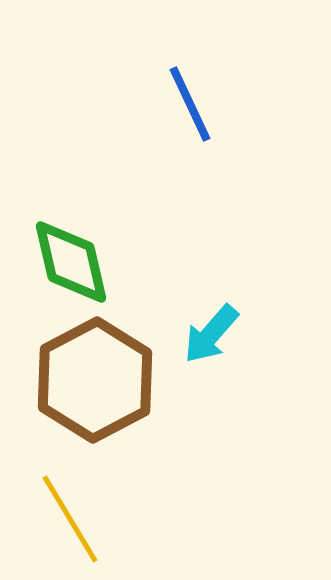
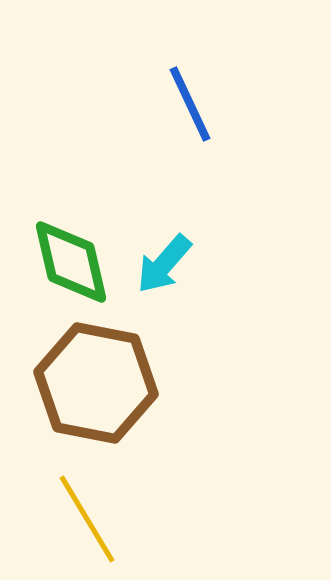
cyan arrow: moved 47 px left, 70 px up
brown hexagon: moved 1 px right, 3 px down; rotated 21 degrees counterclockwise
yellow line: moved 17 px right
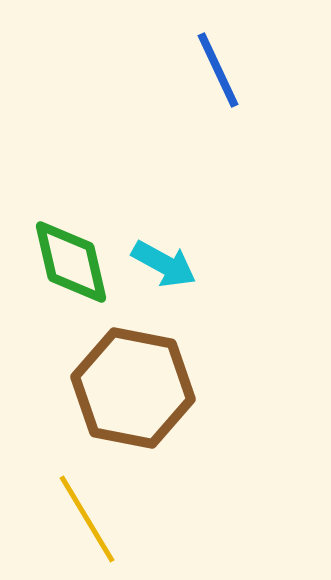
blue line: moved 28 px right, 34 px up
cyan arrow: rotated 102 degrees counterclockwise
brown hexagon: moved 37 px right, 5 px down
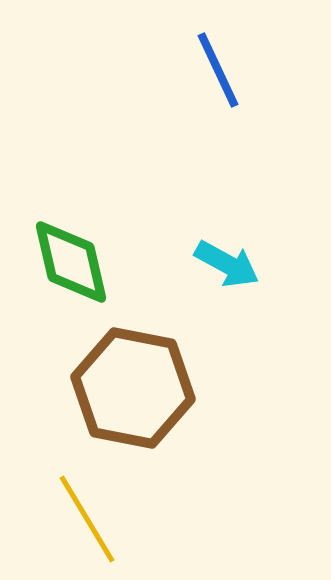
cyan arrow: moved 63 px right
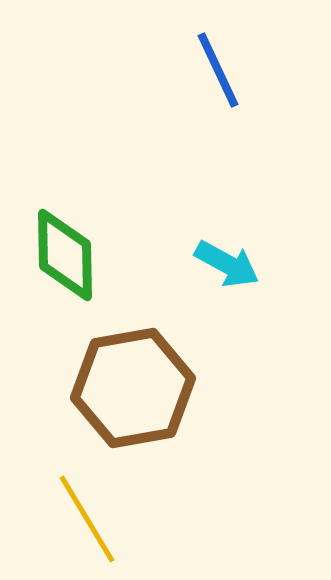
green diamond: moved 6 px left, 7 px up; rotated 12 degrees clockwise
brown hexagon: rotated 21 degrees counterclockwise
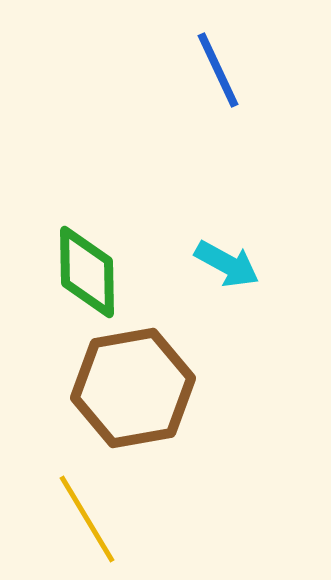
green diamond: moved 22 px right, 17 px down
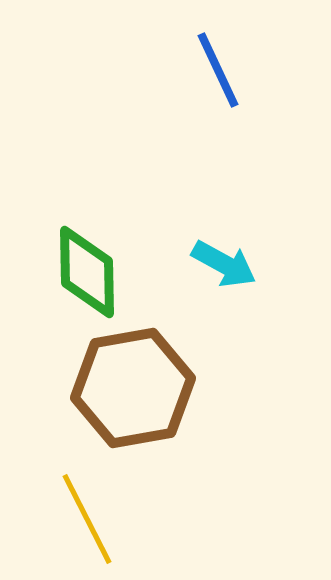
cyan arrow: moved 3 px left
yellow line: rotated 4 degrees clockwise
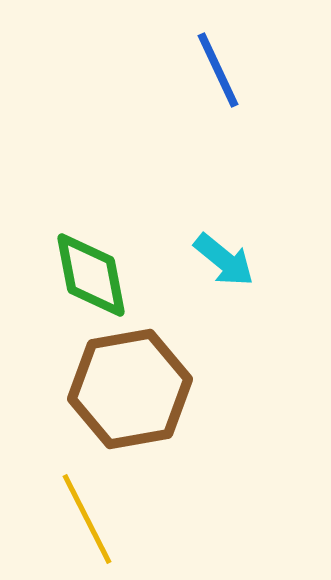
cyan arrow: moved 4 px up; rotated 10 degrees clockwise
green diamond: moved 4 px right, 3 px down; rotated 10 degrees counterclockwise
brown hexagon: moved 3 px left, 1 px down
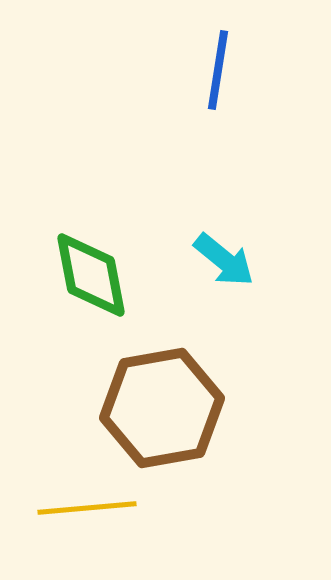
blue line: rotated 34 degrees clockwise
brown hexagon: moved 32 px right, 19 px down
yellow line: moved 11 px up; rotated 68 degrees counterclockwise
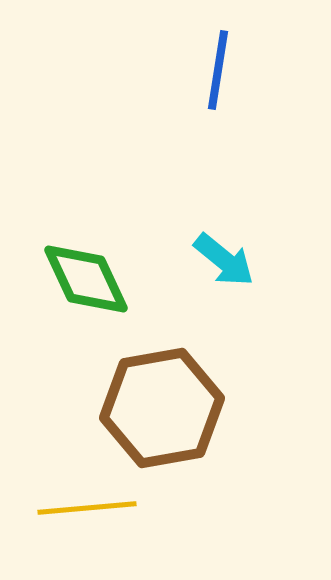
green diamond: moved 5 px left, 4 px down; rotated 14 degrees counterclockwise
